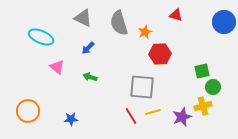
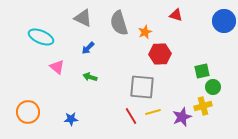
blue circle: moved 1 px up
orange circle: moved 1 px down
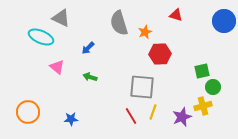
gray triangle: moved 22 px left
yellow line: rotated 56 degrees counterclockwise
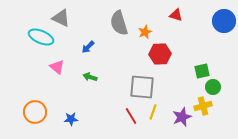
blue arrow: moved 1 px up
orange circle: moved 7 px right
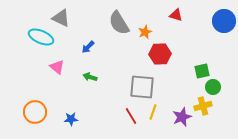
gray semicircle: rotated 15 degrees counterclockwise
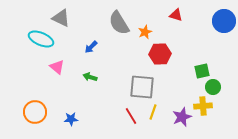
cyan ellipse: moved 2 px down
blue arrow: moved 3 px right
yellow cross: rotated 12 degrees clockwise
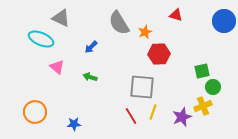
red hexagon: moved 1 px left
yellow cross: rotated 18 degrees counterclockwise
blue star: moved 3 px right, 5 px down
